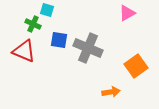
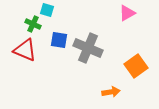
red triangle: moved 1 px right, 1 px up
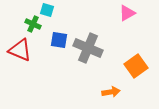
red triangle: moved 5 px left
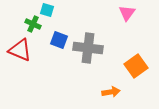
pink triangle: rotated 24 degrees counterclockwise
blue square: rotated 12 degrees clockwise
gray cross: rotated 16 degrees counterclockwise
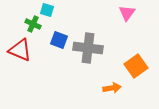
orange arrow: moved 1 px right, 4 px up
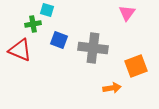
green cross: rotated 35 degrees counterclockwise
gray cross: moved 5 px right
orange square: rotated 15 degrees clockwise
